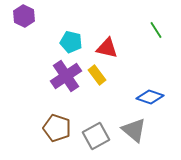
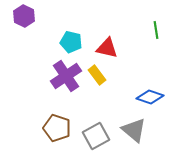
green line: rotated 24 degrees clockwise
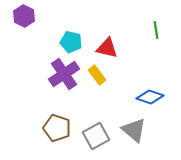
purple cross: moved 2 px left, 2 px up
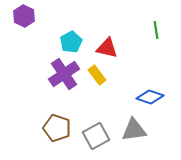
cyan pentagon: rotated 30 degrees clockwise
gray triangle: rotated 48 degrees counterclockwise
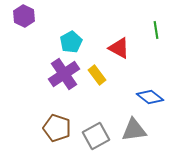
red triangle: moved 12 px right; rotated 15 degrees clockwise
blue diamond: rotated 20 degrees clockwise
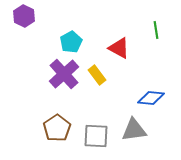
purple cross: rotated 8 degrees counterclockwise
blue diamond: moved 1 px right, 1 px down; rotated 32 degrees counterclockwise
brown pentagon: rotated 20 degrees clockwise
gray square: rotated 32 degrees clockwise
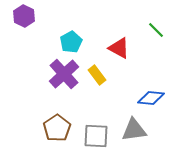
green line: rotated 36 degrees counterclockwise
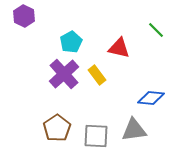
red triangle: rotated 15 degrees counterclockwise
